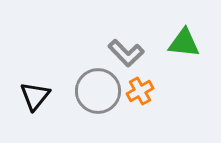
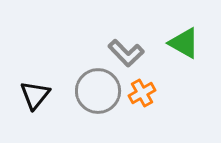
green triangle: rotated 24 degrees clockwise
orange cross: moved 2 px right, 2 px down
black triangle: moved 1 px up
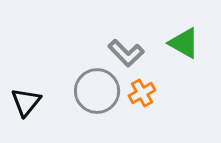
gray circle: moved 1 px left
black triangle: moved 9 px left, 7 px down
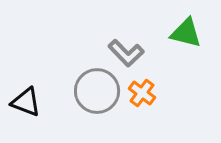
green triangle: moved 2 px right, 10 px up; rotated 16 degrees counterclockwise
orange cross: rotated 24 degrees counterclockwise
black triangle: rotated 48 degrees counterclockwise
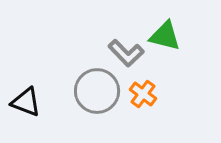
green triangle: moved 21 px left, 3 px down
orange cross: moved 1 px right, 1 px down
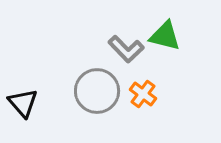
gray L-shape: moved 4 px up
black triangle: moved 3 px left, 1 px down; rotated 28 degrees clockwise
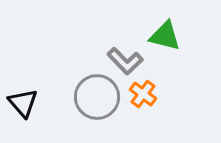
gray L-shape: moved 1 px left, 12 px down
gray circle: moved 6 px down
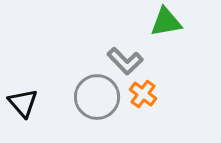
green triangle: moved 1 px right, 14 px up; rotated 24 degrees counterclockwise
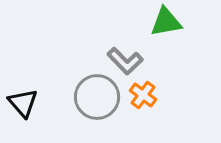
orange cross: moved 1 px down
